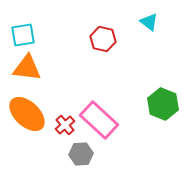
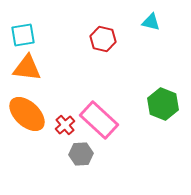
cyan triangle: moved 2 px right; rotated 24 degrees counterclockwise
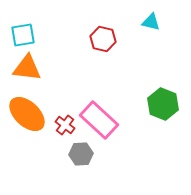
red cross: rotated 12 degrees counterclockwise
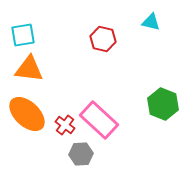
orange triangle: moved 2 px right, 1 px down
